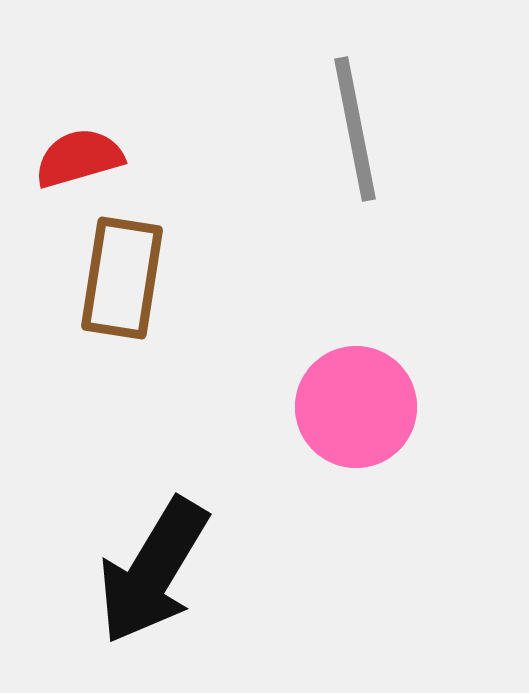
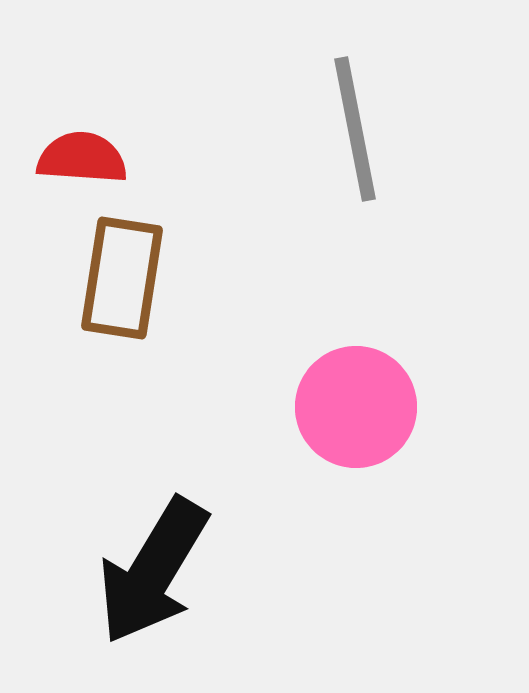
red semicircle: moved 3 px right; rotated 20 degrees clockwise
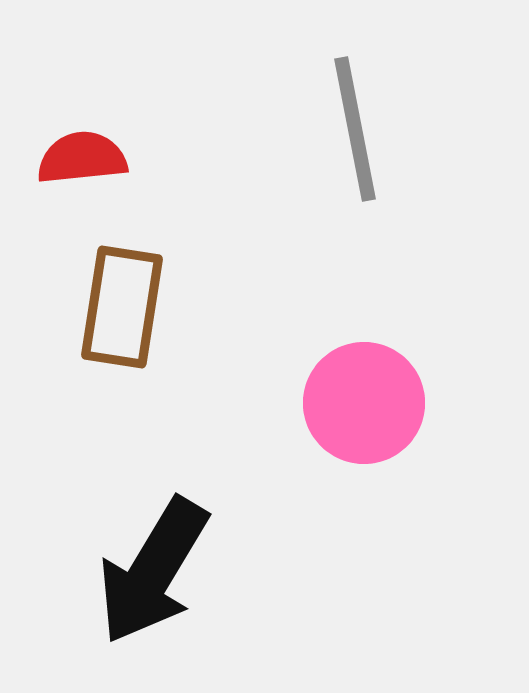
red semicircle: rotated 10 degrees counterclockwise
brown rectangle: moved 29 px down
pink circle: moved 8 px right, 4 px up
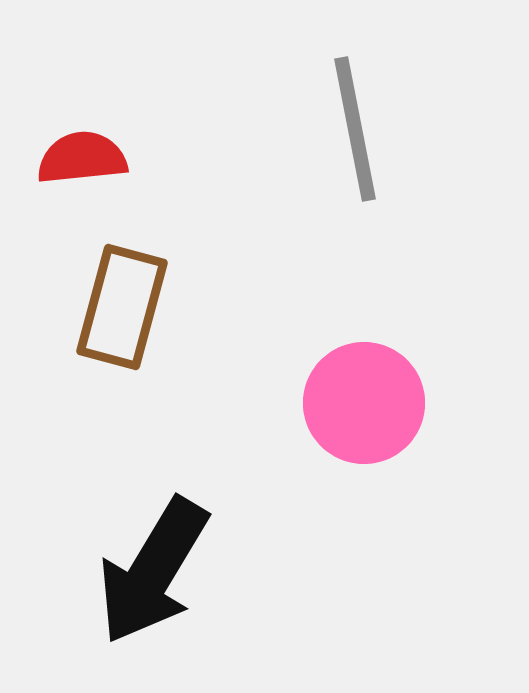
brown rectangle: rotated 6 degrees clockwise
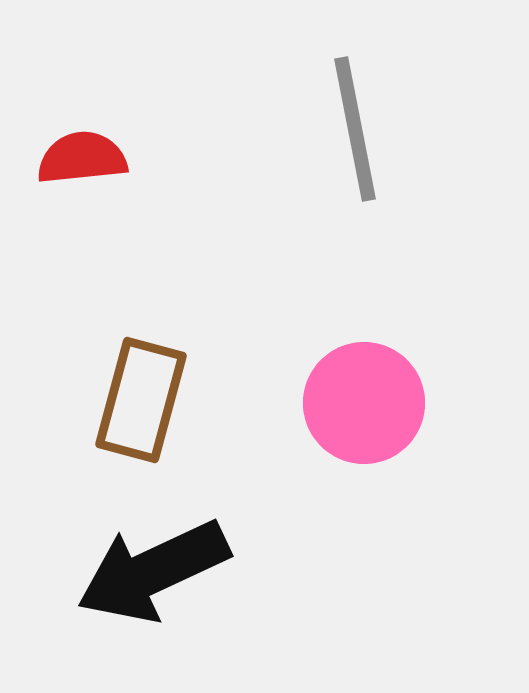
brown rectangle: moved 19 px right, 93 px down
black arrow: rotated 34 degrees clockwise
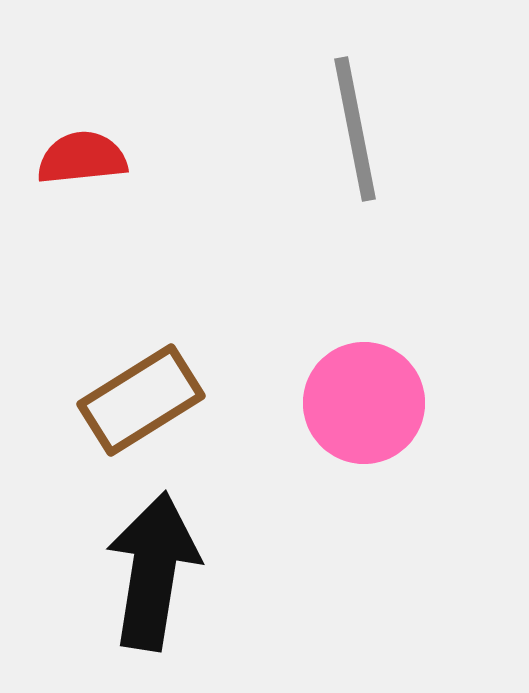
brown rectangle: rotated 43 degrees clockwise
black arrow: rotated 124 degrees clockwise
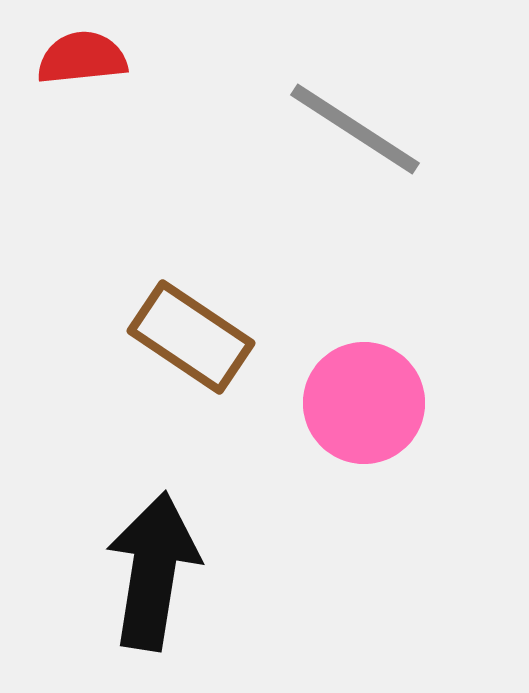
gray line: rotated 46 degrees counterclockwise
red semicircle: moved 100 px up
brown rectangle: moved 50 px right, 63 px up; rotated 66 degrees clockwise
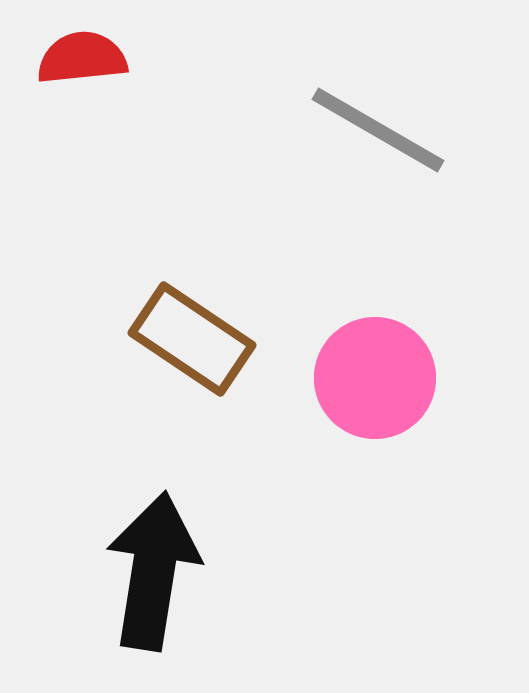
gray line: moved 23 px right, 1 px down; rotated 3 degrees counterclockwise
brown rectangle: moved 1 px right, 2 px down
pink circle: moved 11 px right, 25 px up
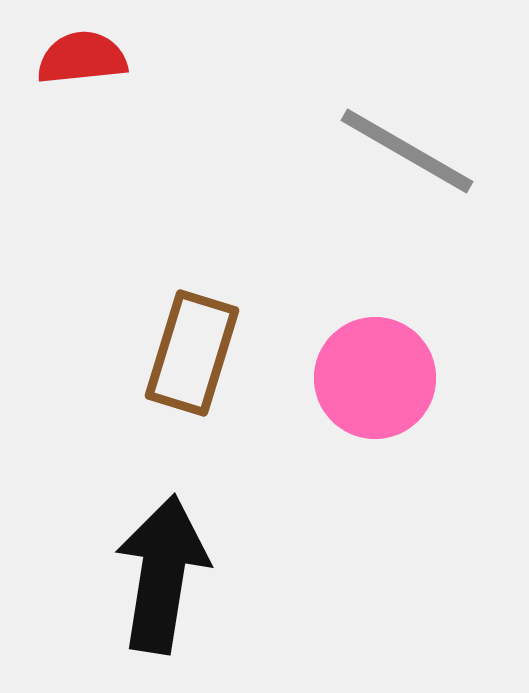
gray line: moved 29 px right, 21 px down
brown rectangle: moved 14 px down; rotated 73 degrees clockwise
black arrow: moved 9 px right, 3 px down
